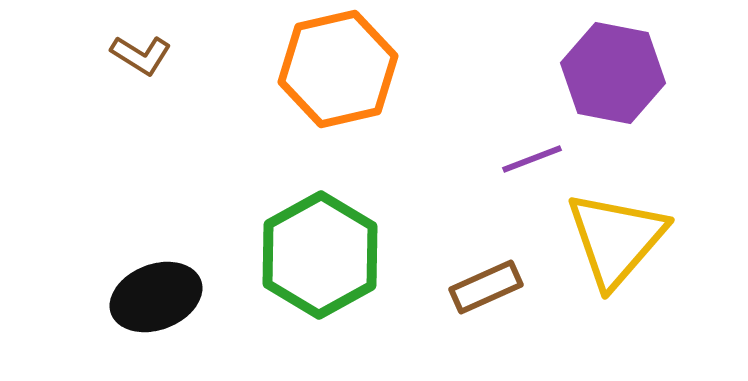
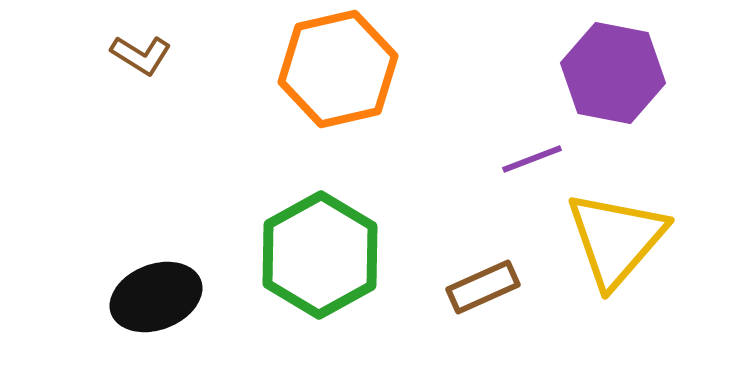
brown rectangle: moved 3 px left
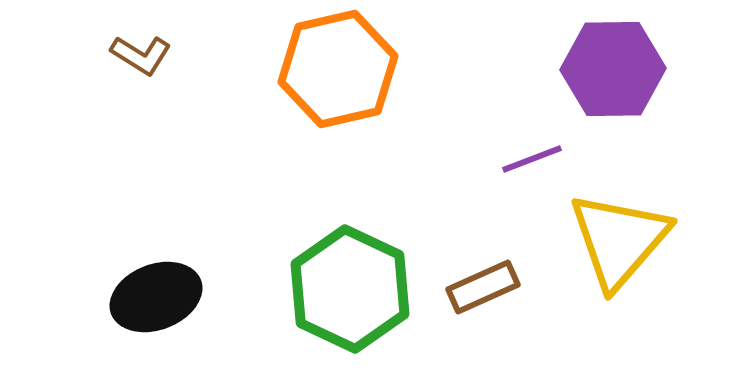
purple hexagon: moved 4 px up; rotated 12 degrees counterclockwise
yellow triangle: moved 3 px right, 1 px down
green hexagon: moved 30 px right, 34 px down; rotated 6 degrees counterclockwise
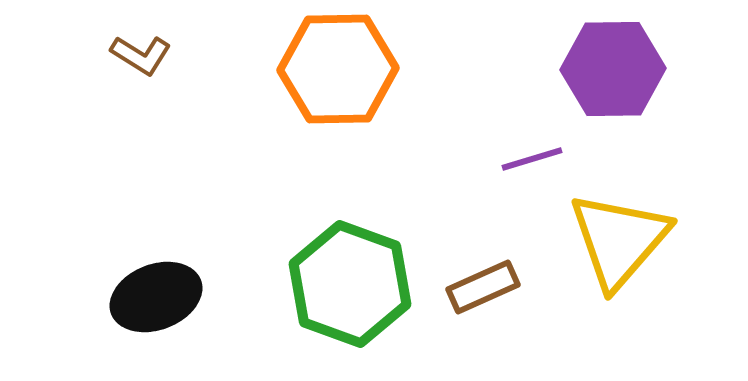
orange hexagon: rotated 12 degrees clockwise
purple line: rotated 4 degrees clockwise
green hexagon: moved 5 px up; rotated 5 degrees counterclockwise
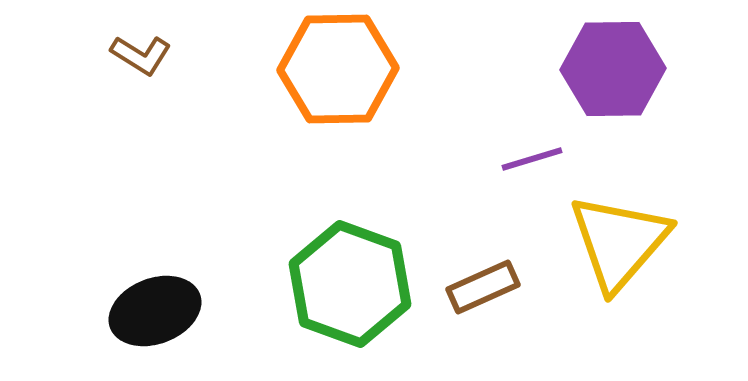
yellow triangle: moved 2 px down
black ellipse: moved 1 px left, 14 px down
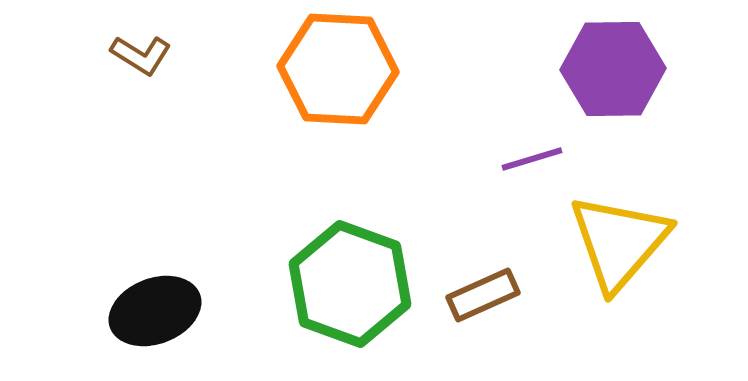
orange hexagon: rotated 4 degrees clockwise
brown rectangle: moved 8 px down
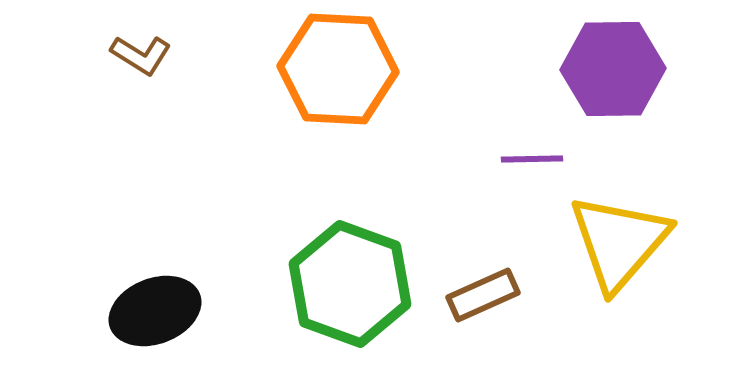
purple line: rotated 16 degrees clockwise
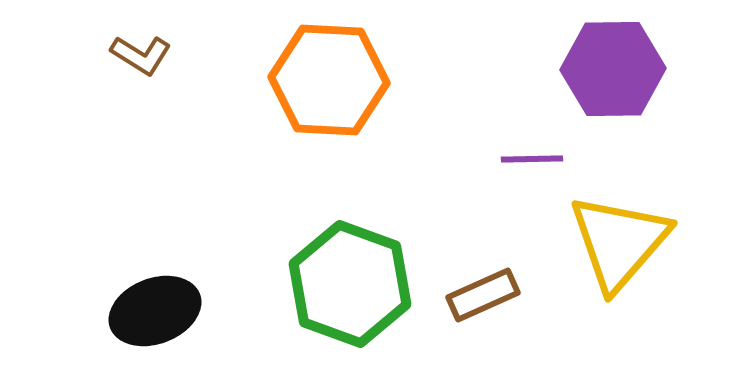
orange hexagon: moved 9 px left, 11 px down
